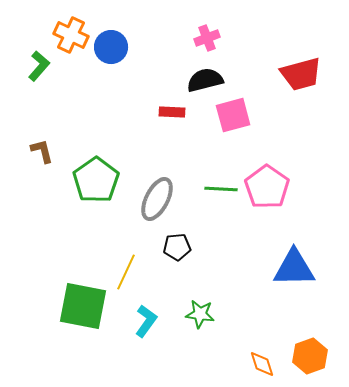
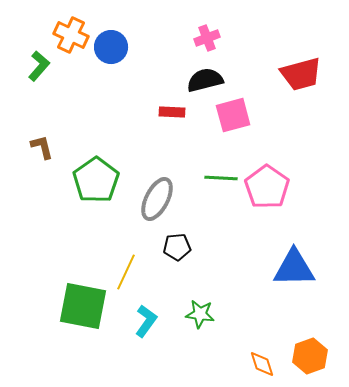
brown L-shape: moved 4 px up
green line: moved 11 px up
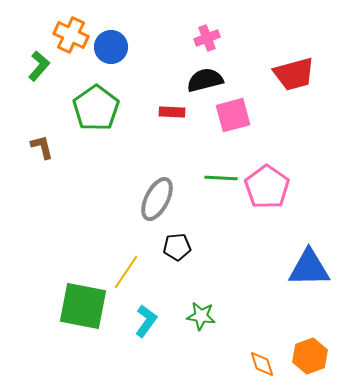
red trapezoid: moved 7 px left
green pentagon: moved 72 px up
blue triangle: moved 15 px right
yellow line: rotated 9 degrees clockwise
green star: moved 1 px right, 2 px down
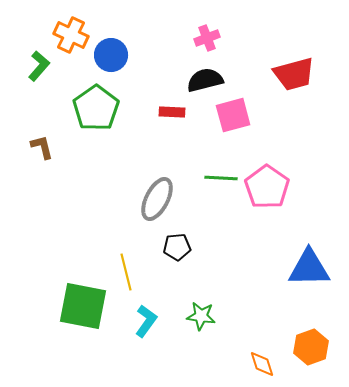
blue circle: moved 8 px down
yellow line: rotated 48 degrees counterclockwise
orange hexagon: moved 1 px right, 9 px up
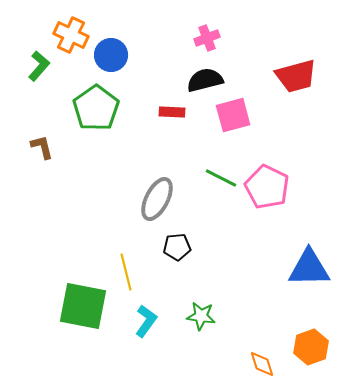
red trapezoid: moved 2 px right, 2 px down
green line: rotated 24 degrees clockwise
pink pentagon: rotated 9 degrees counterclockwise
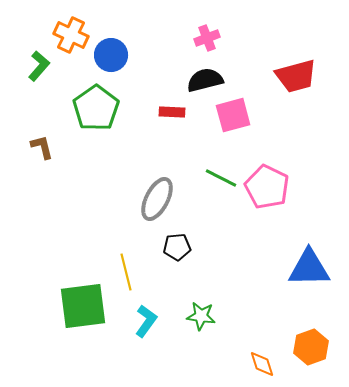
green square: rotated 18 degrees counterclockwise
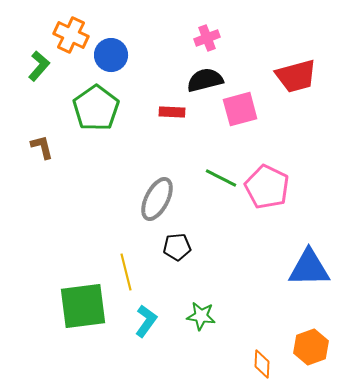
pink square: moved 7 px right, 6 px up
orange diamond: rotated 20 degrees clockwise
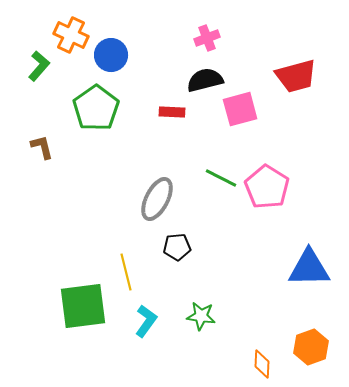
pink pentagon: rotated 6 degrees clockwise
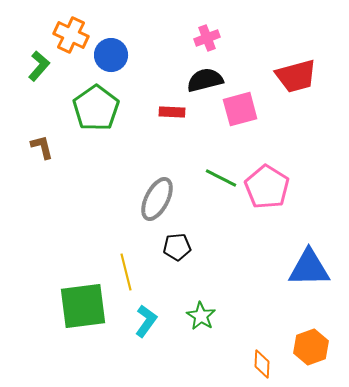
green star: rotated 24 degrees clockwise
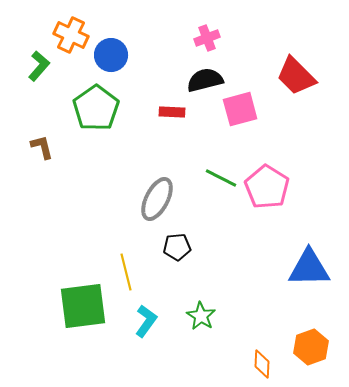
red trapezoid: rotated 60 degrees clockwise
